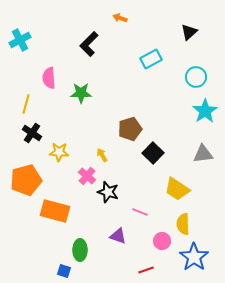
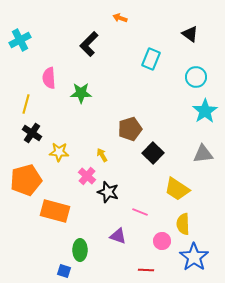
black triangle: moved 1 px right, 2 px down; rotated 42 degrees counterclockwise
cyan rectangle: rotated 40 degrees counterclockwise
red line: rotated 21 degrees clockwise
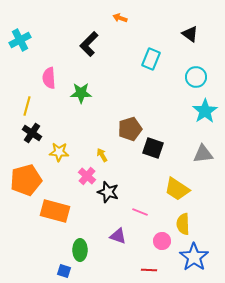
yellow line: moved 1 px right, 2 px down
black square: moved 5 px up; rotated 25 degrees counterclockwise
red line: moved 3 px right
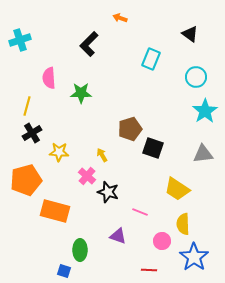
cyan cross: rotated 10 degrees clockwise
black cross: rotated 24 degrees clockwise
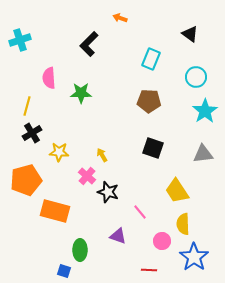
brown pentagon: moved 19 px right, 28 px up; rotated 20 degrees clockwise
yellow trapezoid: moved 2 px down; rotated 24 degrees clockwise
pink line: rotated 28 degrees clockwise
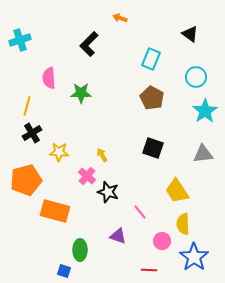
brown pentagon: moved 3 px right, 3 px up; rotated 25 degrees clockwise
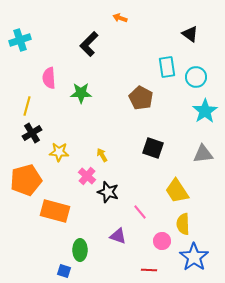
cyan rectangle: moved 16 px right, 8 px down; rotated 30 degrees counterclockwise
brown pentagon: moved 11 px left
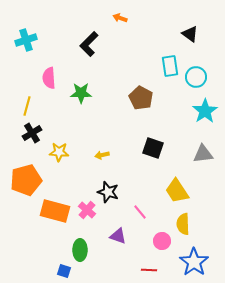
cyan cross: moved 6 px right
cyan rectangle: moved 3 px right, 1 px up
yellow arrow: rotated 72 degrees counterclockwise
pink cross: moved 34 px down
blue star: moved 5 px down
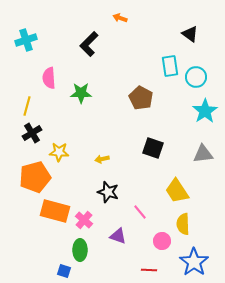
yellow arrow: moved 4 px down
orange pentagon: moved 9 px right, 3 px up
pink cross: moved 3 px left, 10 px down
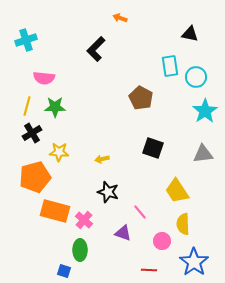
black triangle: rotated 24 degrees counterclockwise
black L-shape: moved 7 px right, 5 px down
pink semicircle: moved 5 px left; rotated 80 degrees counterclockwise
green star: moved 26 px left, 14 px down
purple triangle: moved 5 px right, 3 px up
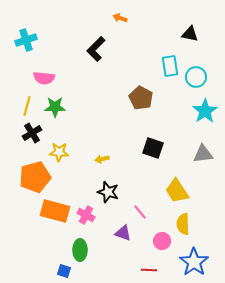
pink cross: moved 2 px right, 5 px up; rotated 12 degrees counterclockwise
